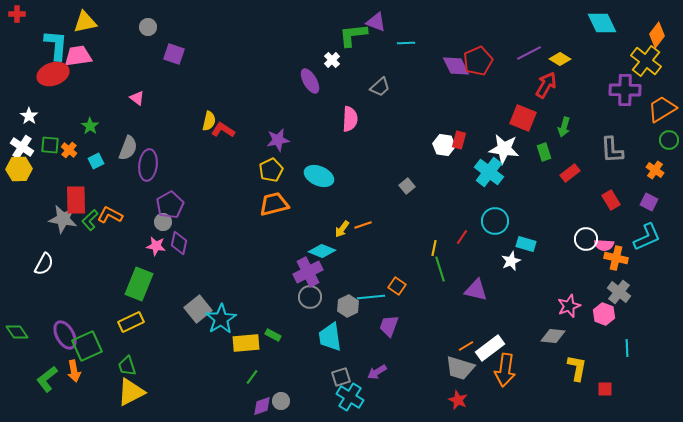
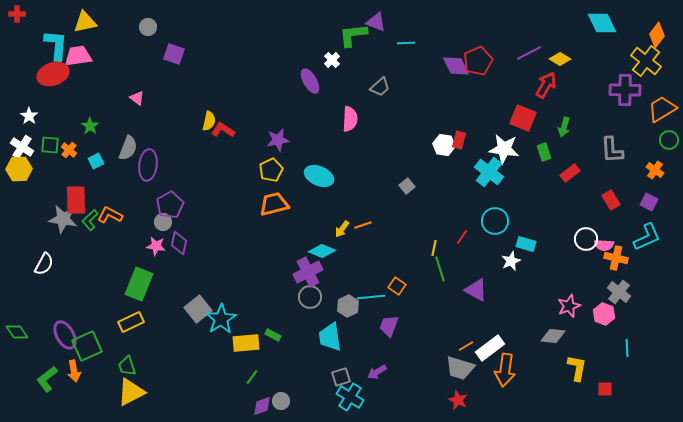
purple triangle at (476, 290): rotated 15 degrees clockwise
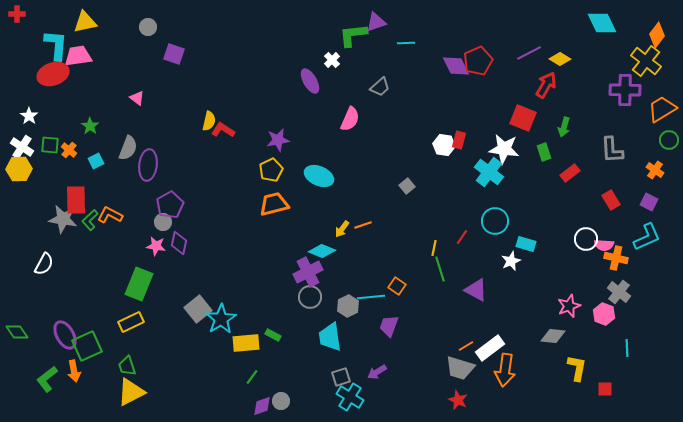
purple triangle at (376, 22): rotated 40 degrees counterclockwise
pink semicircle at (350, 119): rotated 20 degrees clockwise
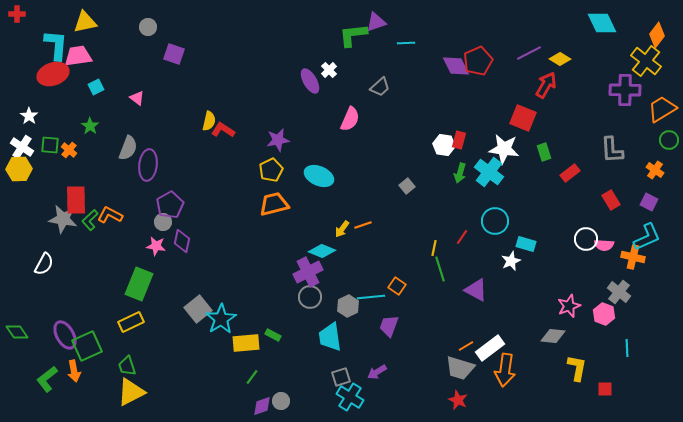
white cross at (332, 60): moved 3 px left, 10 px down
green arrow at (564, 127): moved 104 px left, 46 px down
cyan square at (96, 161): moved 74 px up
purple diamond at (179, 243): moved 3 px right, 2 px up
orange cross at (616, 258): moved 17 px right, 1 px up
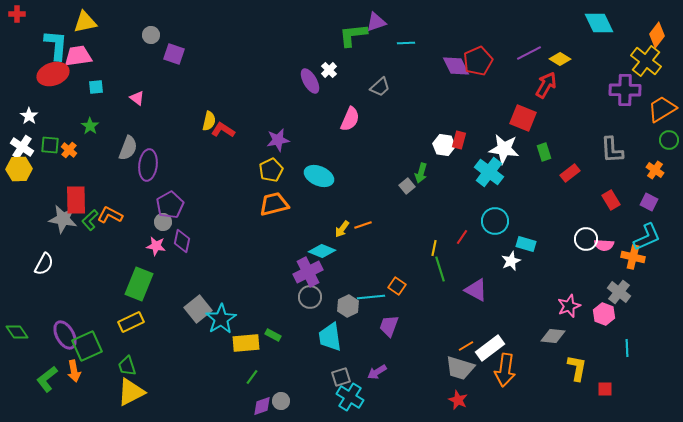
cyan diamond at (602, 23): moved 3 px left
gray circle at (148, 27): moved 3 px right, 8 px down
cyan square at (96, 87): rotated 21 degrees clockwise
green arrow at (460, 173): moved 39 px left
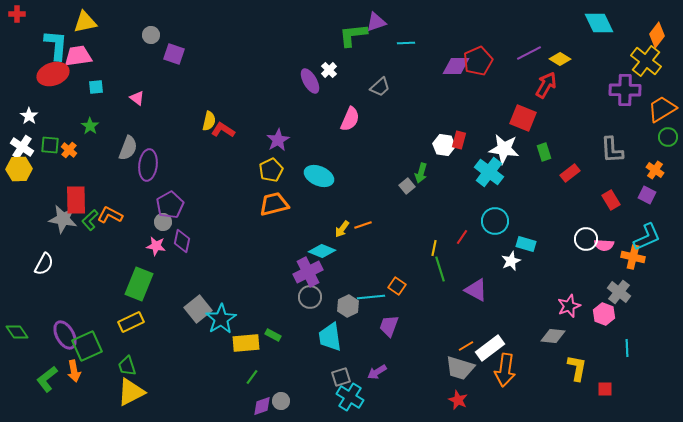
purple diamond at (456, 66): rotated 64 degrees counterclockwise
purple star at (278, 140): rotated 20 degrees counterclockwise
green circle at (669, 140): moved 1 px left, 3 px up
purple square at (649, 202): moved 2 px left, 7 px up
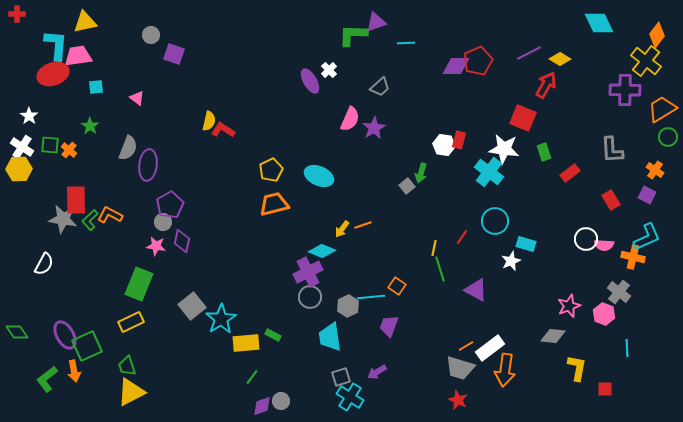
green L-shape at (353, 35): rotated 8 degrees clockwise
purple star at (278, 140): moved 96 px right, 12 px up
gray square at (198, 309): moved 6 px left, 3 px up
